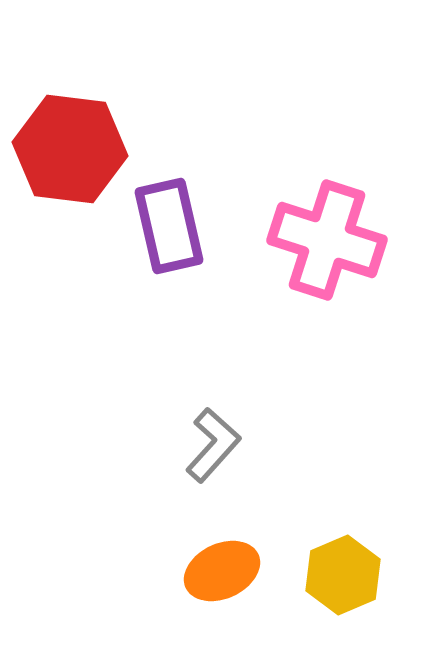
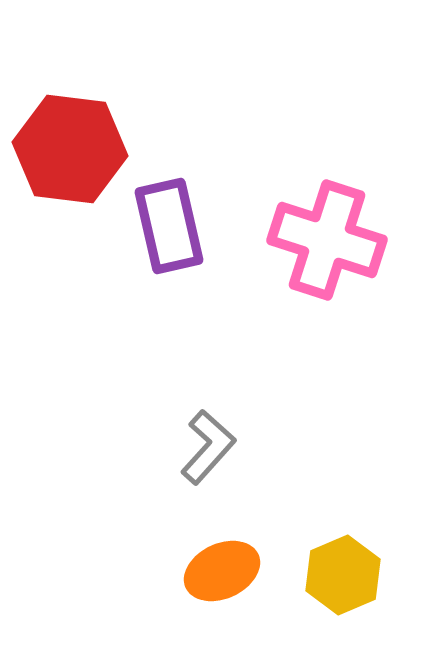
gray L-shape: moved 5 px left, 2 px down
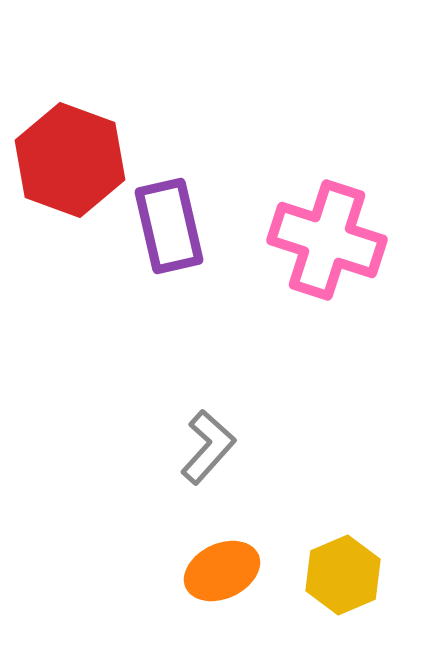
red hexagon: moved 11 px down; rotated 13 degrees clockwise
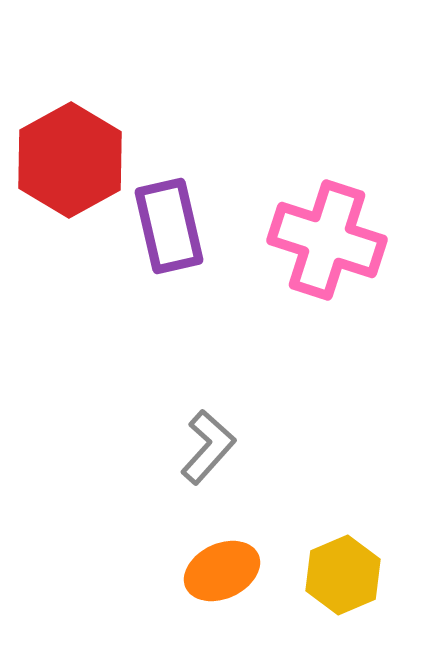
red hexagon: rotated 11 degrees clockwise
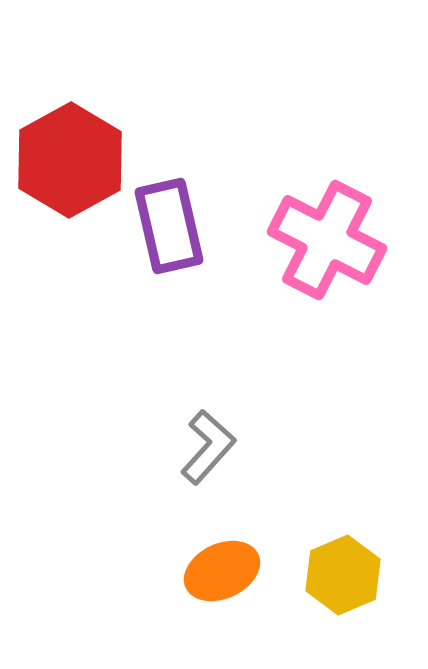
pink cross: rotated 9 degrees clockwise
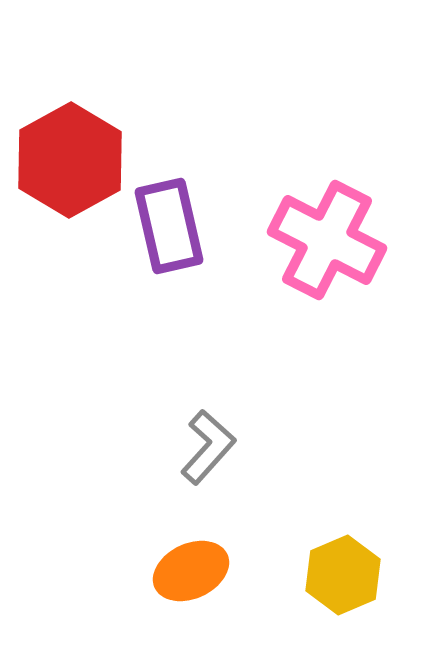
orange ellipse: moved 31 px left
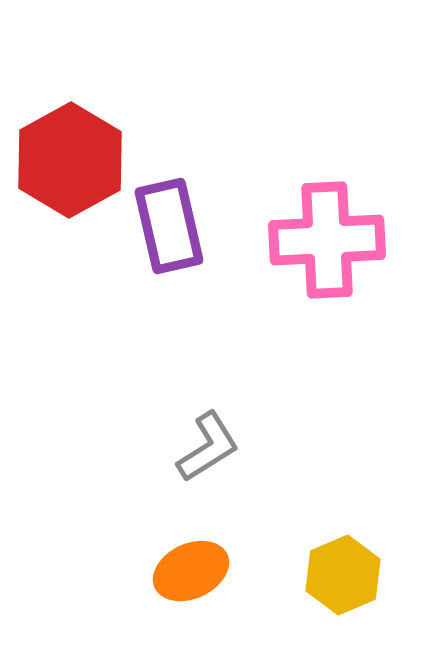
pink cross: rotated 30 degrees counterclockwise
gray L-shape: rotated 16 degrees clockwise
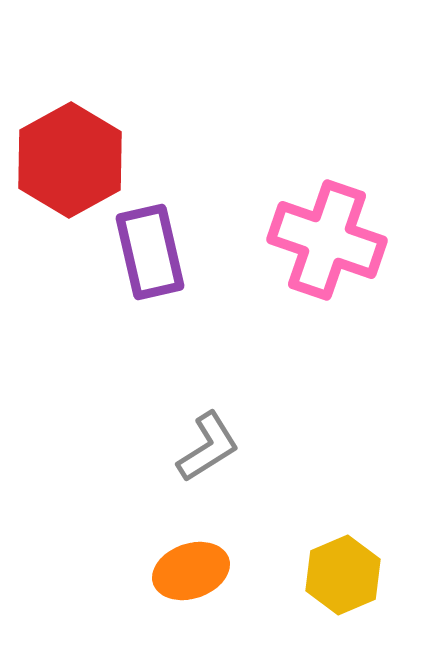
purple rectangle: moved 19 px left, 26 px down
pink cross: rotated 22 degrees clockwise
orange ellipse: rotated 6 degrees clockwise
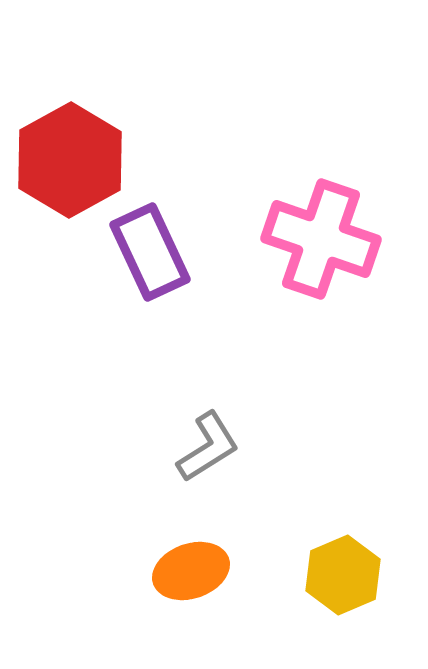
pink cross: moved 6 px left, 1 px up
purple rectangle: rotated 12 degrees counterclockwise
